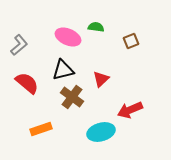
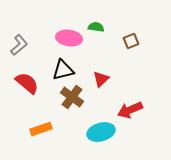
pink ellipse: moved 1 px right, 1 px down; rotated 15 degrees counterclockwise
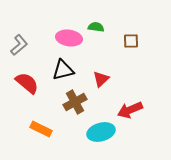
brown square: rotated 21 degrees clockwise
brown cross: moved 3 px right, 5 px down; rotated 25 degrees clockwise
orange rectangle: rotated 45 degrees clockwise
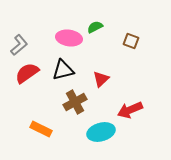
green semicircle: moved 1 px left; rotated 35 degrees counterclockwise
brown square: rotated 21 degrees clockwise
red semicircle: moved 10 px up; rotated 75 degrees counterclockwise
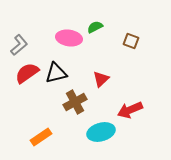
black triangle: moved 7 px left, 3 px down
orange rectangle: moved 8 px down; rotated 60 degrees counterclockwise
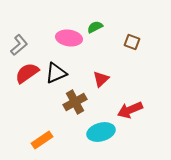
brown square: moved 1 px right, 1 px down
black triangle: rotated 10 degrees counterclockwise
orange rectangle: moved 1 px right, 3 px down
